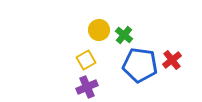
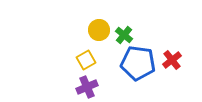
blue pentagon: moved 2 px left, 2 px up
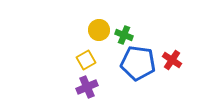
green cross: rotated 18 degrees counterclockwise
red cross: rotated 18 degrees counterclockwise
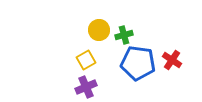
green cross: rotated 36 degrees counterclockwise
purple cross: moved 1 px left
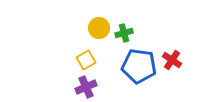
yellow circle: moved 2 px up
green cross: moved 2 px up
blue pentagon: moved 1 px right, 3 px down
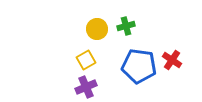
yellow circle: moved 2 px left, 1 px down
green cross: moved 2 px right, 7 px up
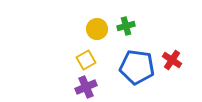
blue pentagon: moved 2 px left, 1 px down
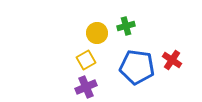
yellow circle: moved 4 px down
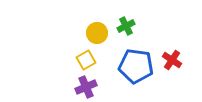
green cross: rotated 12 degrees counterclockwise
blue pentagon: moved 1 px left, 1 px up
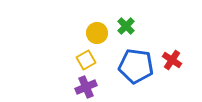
green cross: rotated 18 degrees counterclockwise
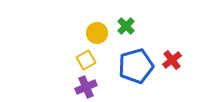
red cross: rotated 18 degrees clockwise
blue pentagon: rotated 24 degrees counterclockwise
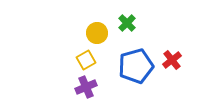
green cross: moved 1 px right, 3 px up
